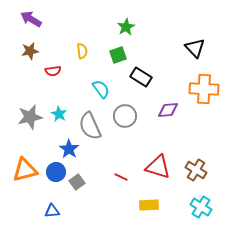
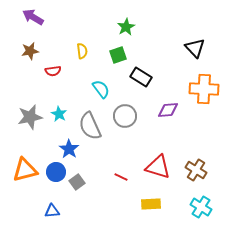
purple arrow: moved 2 px right, 2 px up
yellow rectangle: moved 2 px right, 1 px up
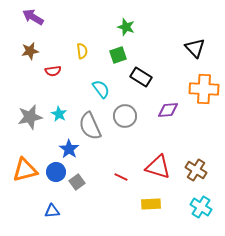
green star: rotated 24 degrees counterclockwise
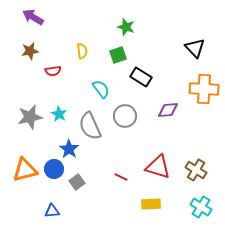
blue circle: moved 2 px left, 3 px up
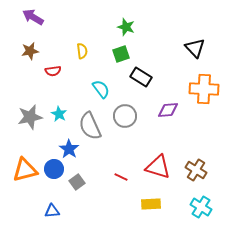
green square: moved 3 px right, 1 px up
